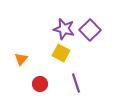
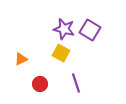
purple square: rotated 15 degrees counterclockwise
orange triangle: rotated 24 degrees clockwise
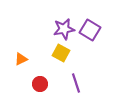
purple star: rotated 25 degrees counterclockwise
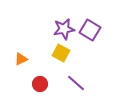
purple line: rotated 30 degrees counterclockwise
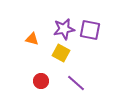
purple square: rotated 20 degrees counterclockwise
orange triangle: moved 11 px right, 20 px up; rotated 40 degrees clockwise
red circle: moved 1 px right, 3 px up
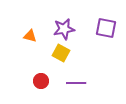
purple square: moved 16 px right, 2 px up
orange triangle: moved 2 px left, 3 px up
purple line: rotated 42 degrees counterclockwise
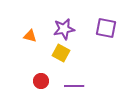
purple line: moved 2 px left, 3 px down
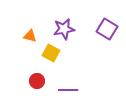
purple square: moved 1 px right, 1 px down; rotated 20 degrees clockwise
yellow square: moved 10 px left
red circle: moved 4 px left
purple line: moved 6 px left, 4 px down
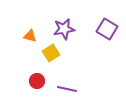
yellow square: rotated 30 degrees clockwise
purple line: moved 1 px left, 1 px up; rotated 12 degrees clockwise
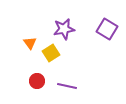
orange triangle: moved 7 px down; rotated 40 degrees clockwise
purple line: moved 3 px up
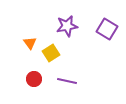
purple star: moved 3 px right, 3 px up
red circle: moved 3 px left, 2 px up
purple line: moved 5 px up
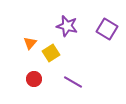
purple star: rotated 25 degrees clockwise
orange triangle: rotated 16 degrees clockwise
purple line: moved 6 px right, 1 px down; rotated 18 degrees clockwise
